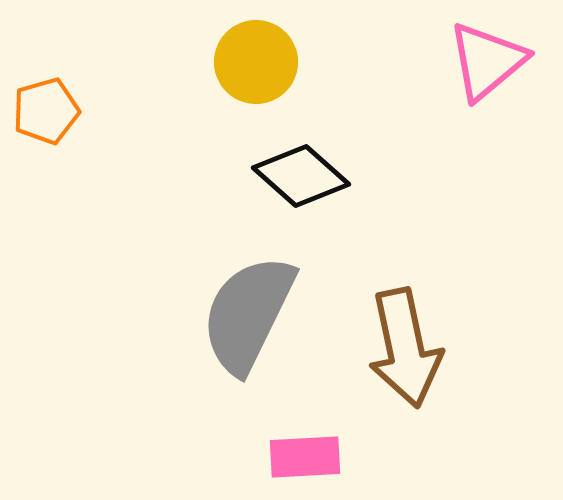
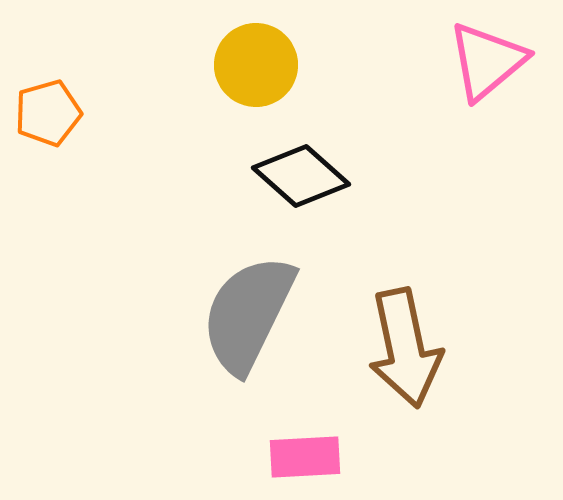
yellow circle: moved 3 px down
orange pentagon: moved 2 px right, 2 px down
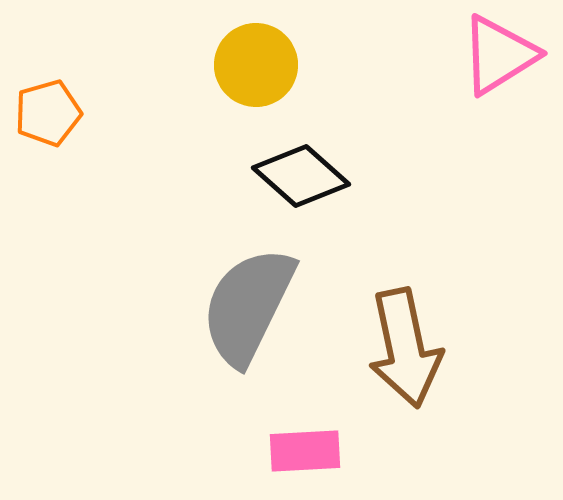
pink triangle: moved 12 px right, 6 px up; rotated 8 degrees clockwise
gray semicircle: moved 8 px up
pink rectangle: moved 6 px up
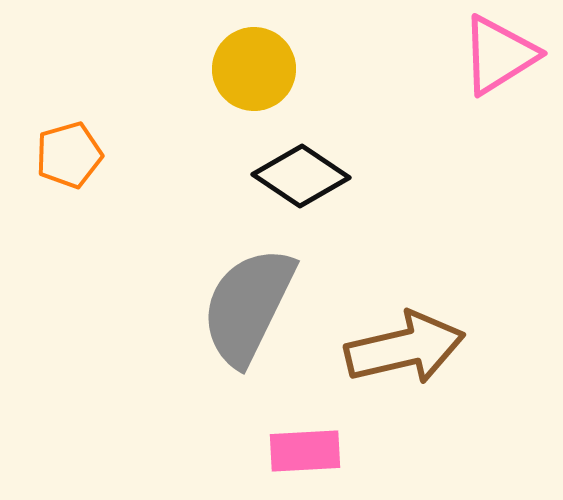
yellow circle: moved 2 px left, 4 px down
orange pentagon: moved 21 px right, 42 px down
black diamond: rotated 8 degrees counterclockwise
brown arrow: rotated 91 degrees counterclockwise
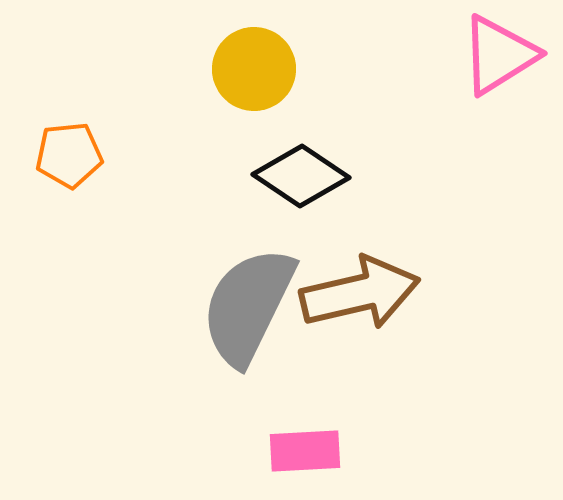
orange pentagon: rotated 10 degrees clockwise
brown arrow: moved 45 px left, 55 px up
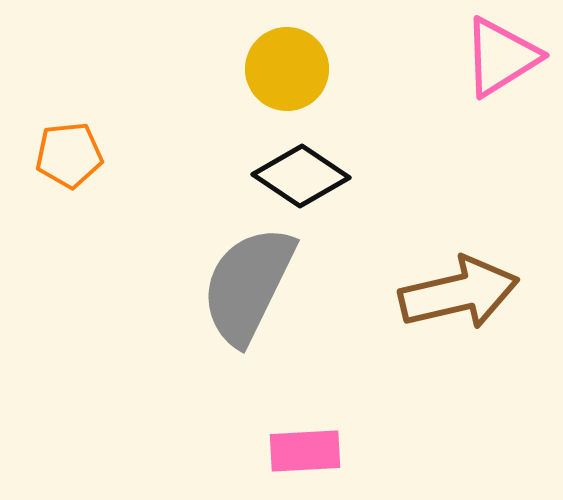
pink triangle: moved 2 px right, 2 px down
yellow circle: moved 33 px right
brown arrow: moved 99 px right
gray semicircle: moved 21 px up
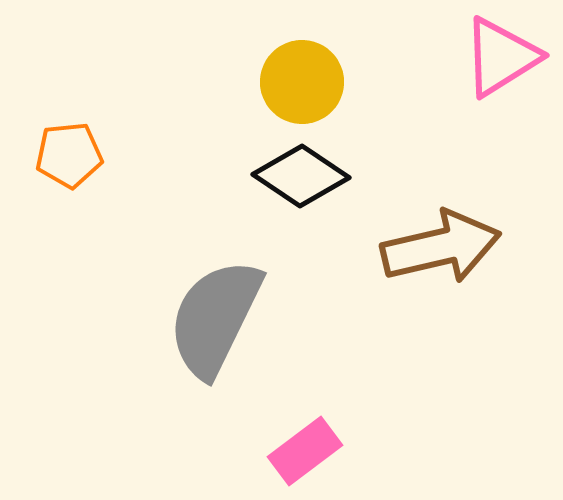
yellow circle: moved 15 px right, 13 px down
gray semicircle: moved 33 px left, 33 px down
brown arrow: moved 18 px left, 46 px up
pink rectangle: rotated 34 degrees counterclockwise
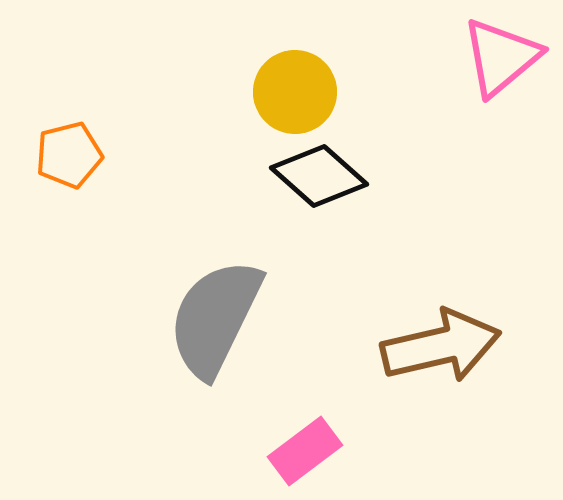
pink triangle: rotated 8 degrees counterclockwise
yellow circle: moved 7 px left, 10 px down
orange pentagon: rotated 8 degrees counterclockwise
black diamond: moved 18 px right; rotated 8 degrees clockwise
brown arrow: moved 99 px down
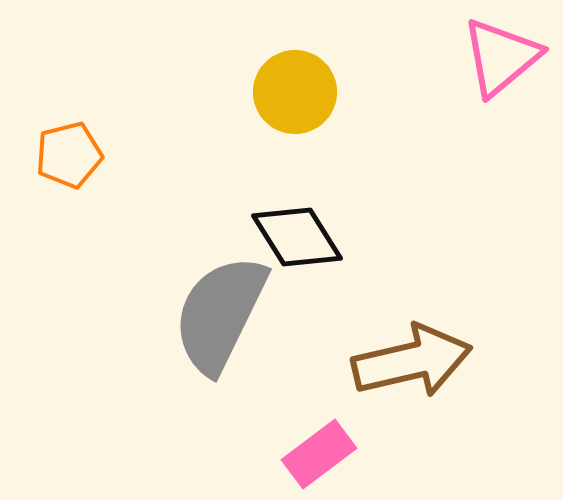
black diamond: moved 22 px left, 61 px down; rotated 16 degrees clockwise
gray semicircle: moved 5 px right, 4 px up
brown arrow: moved 29 px left, 15 px down
pink rectangle: moved 14 px right, 3 px down
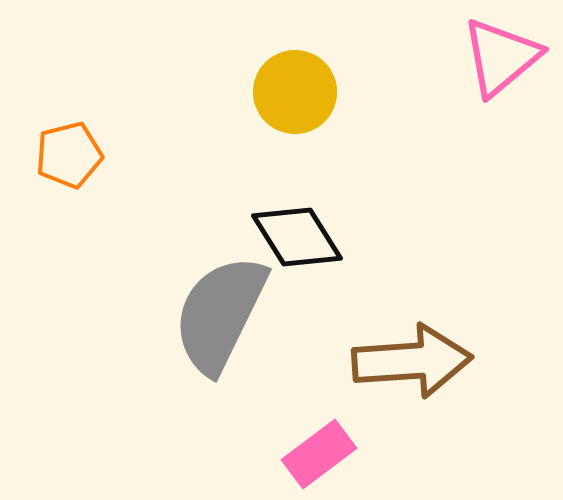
brown arrow: rotated 9 degrees clockwise
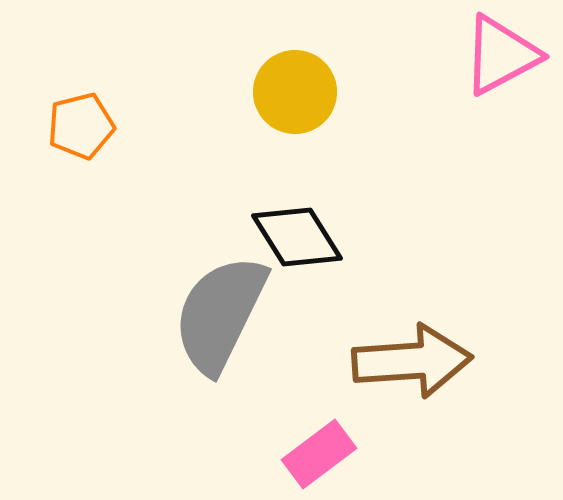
pink triangle: moved 2 px up; rotated 12 degrees clockwise
orange pentagon: moved 12 px right, 29 px up
